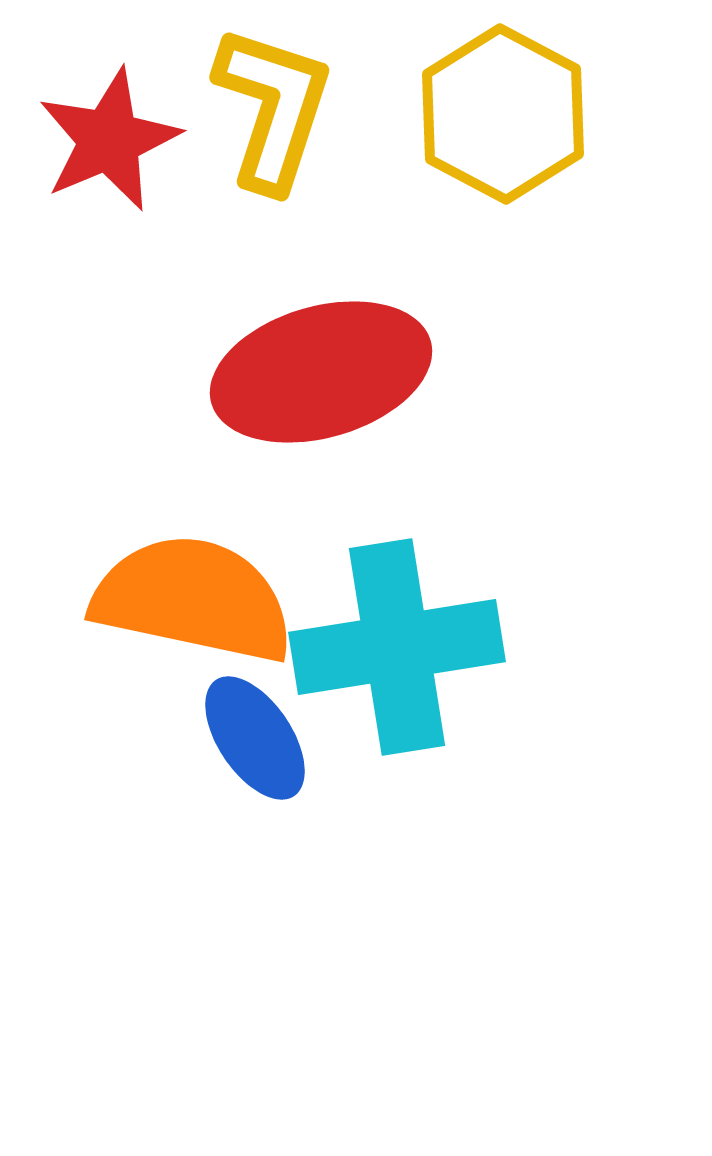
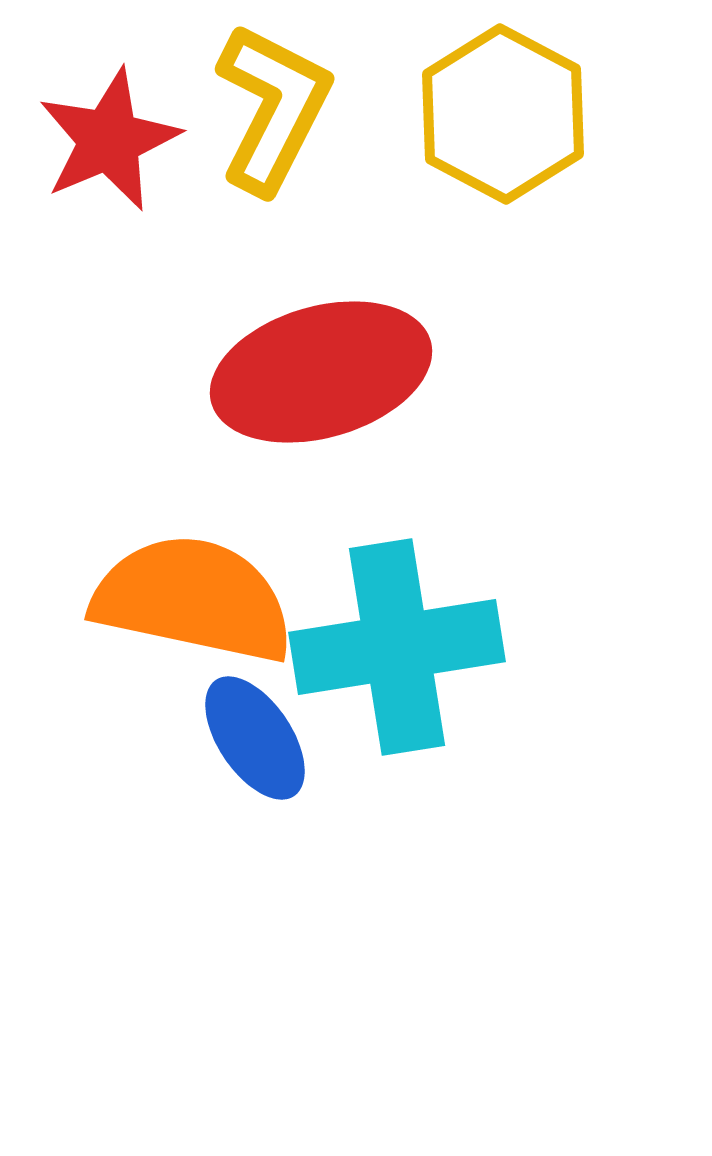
yellow L-shape: rotated 9 degrees clockwise
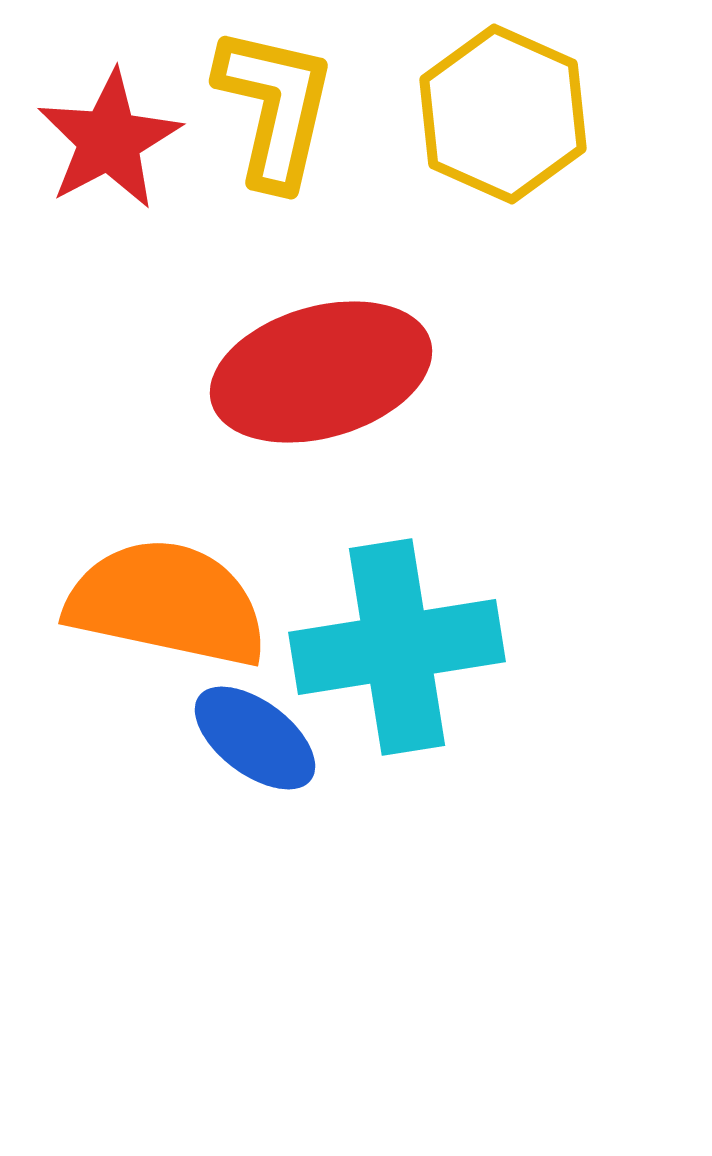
yellow L-shape: moved 2 px right, 1 px up; rotated 14 degrees counterclockwise
yellow hexagon: rotated 4 degrees counterclockwise
red star: rotated 5 degrees counterclockwise
orange semicircle: moved 26 px left, 4 px down
blue ellipse: rotated 19 degrees counterclockwise
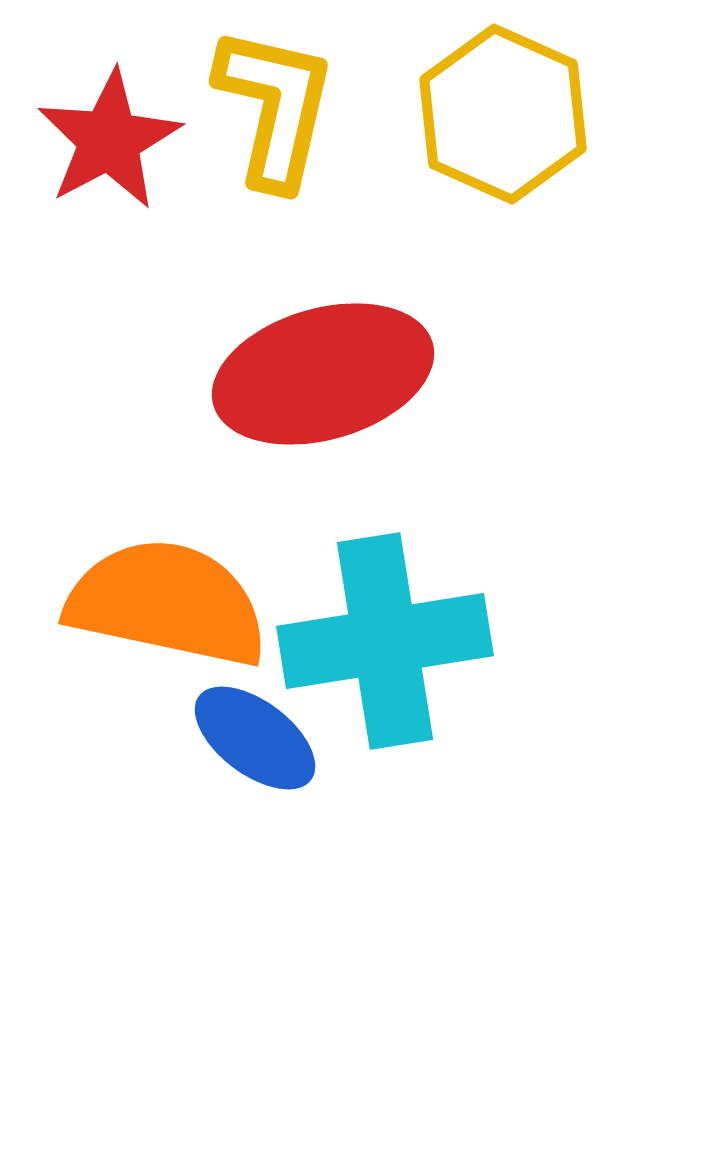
red ellipse: moved 2 px right, 2 px down
cyan cross: moved 12 px left, 6 px up
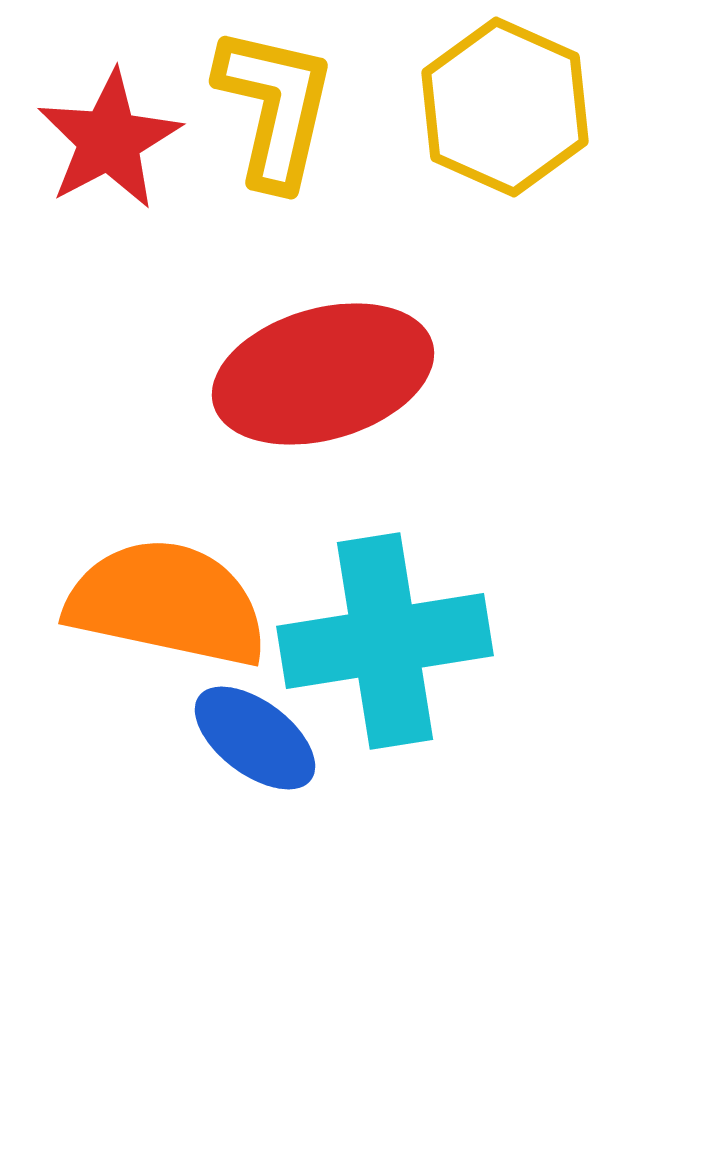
yellow hexagon: moved 2 px right, 7 px up
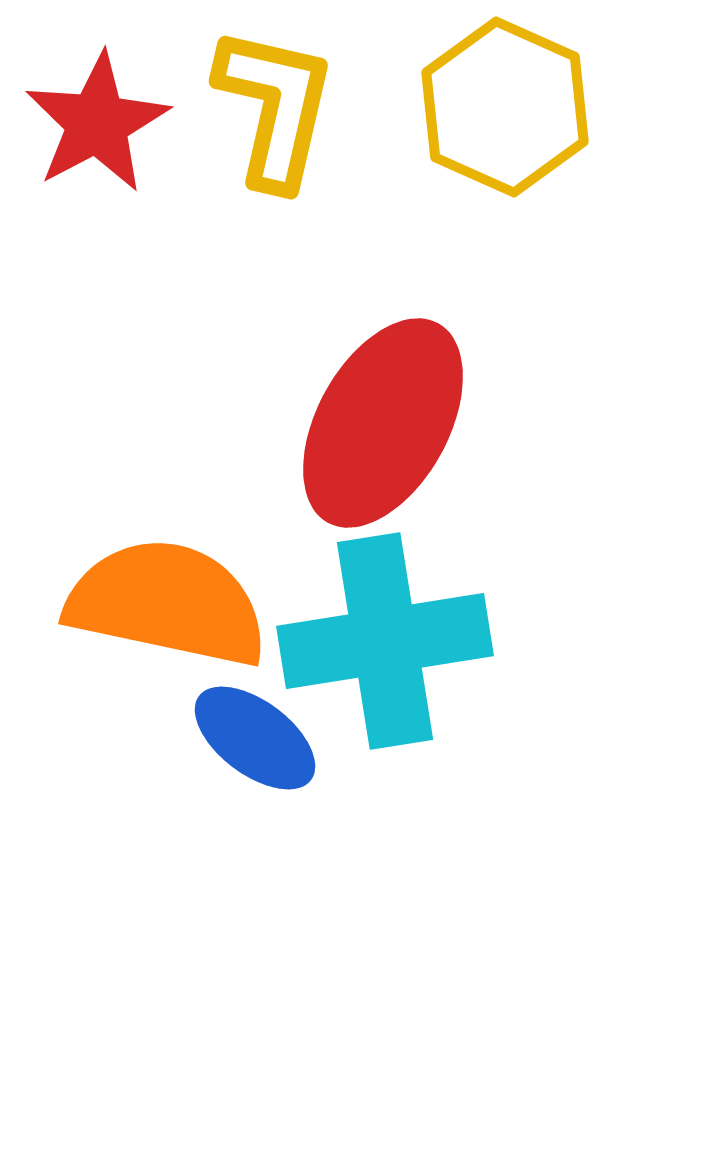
red star: moved 12 px left, 17 px up
red ellipse: moved 60 px right, 49 px down; rotated 45 degrees counterclockwise
